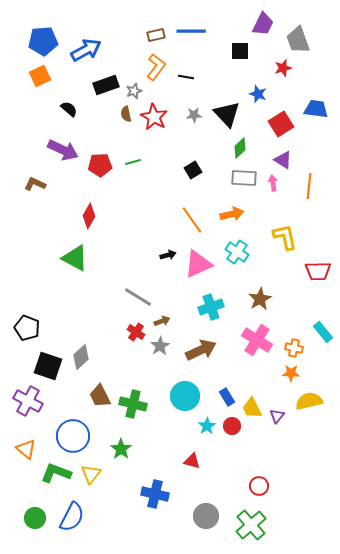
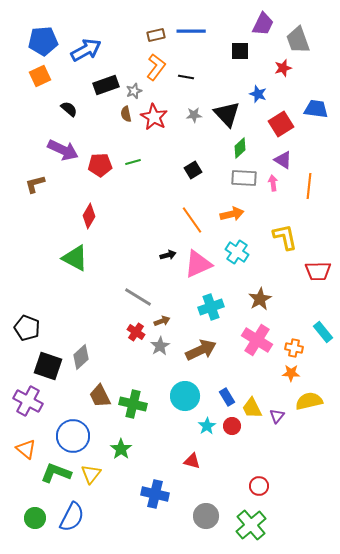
brown L-shape at (35, 184): rotated 40 degrees counterclockwise
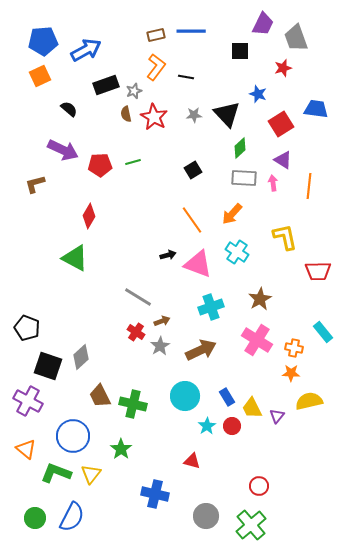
gray trapezoid at (298, 40): moved 2 px left, 2 px up
orange arrow at (232, 214): rotated 145 degrees clockwise
pink triangle at (198, 264): rotated 44 degrees clockwise
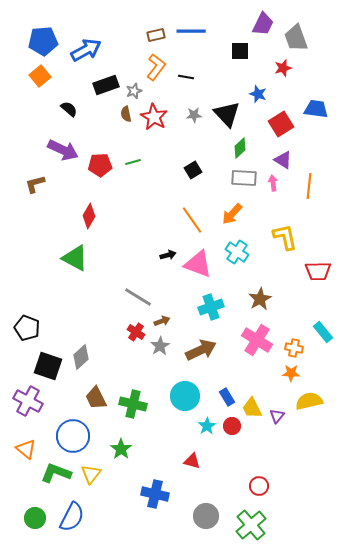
orange square at (40, 76): rotated 15 degrees counterclockwise
brown trapezoid at (100, 396): moved 4 px left, 2 px down
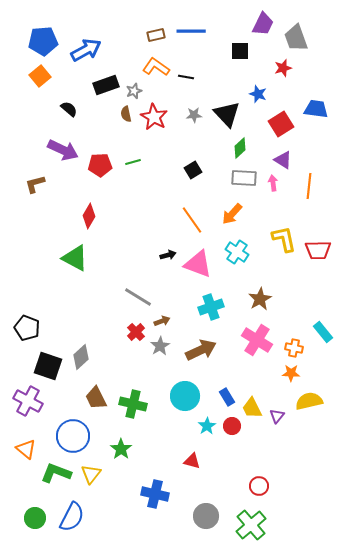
orange L-shape at (156, 67): rotated 92 degrees counterclockwise
yellow L-shape at (285, 237): moved 1 px left, 2 px down
red trapezoid at (318, 271): moved 21 px up
red cross at (136, 332): rotated 12 degrees clockwise
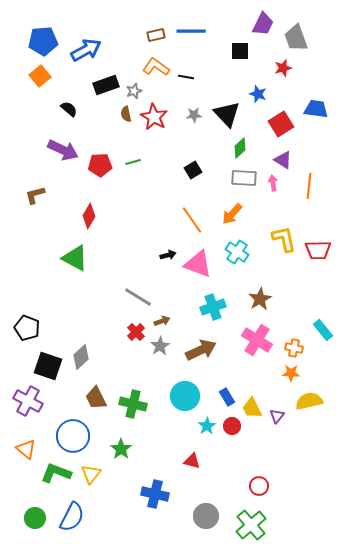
brown L-shape at (35, 184): moved 11 px down
cyan cross at (211, 307): moved 2 px right
cyan rectangle at (323, 332): moved 2 px up
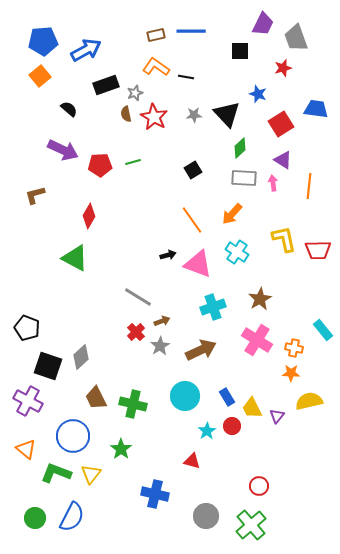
gray star at (134, 91): moved 1 px right, 2 px down
cyan star at (207, 426): moved 5 px down
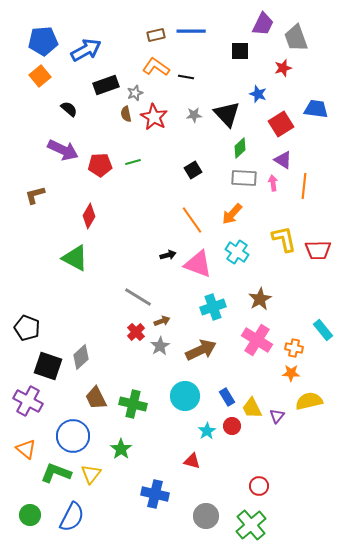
orange line at (309, 186): moved 5 px left
green circle at (35, 518): moved 5 px left, 3 px up
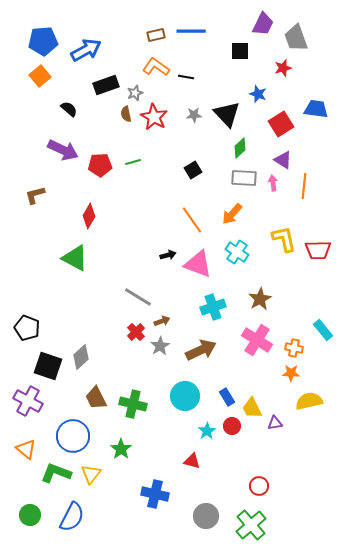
purple triangle at (277, 416): moved 2 px left, 7 px down; rotated 42 degrees clockwise
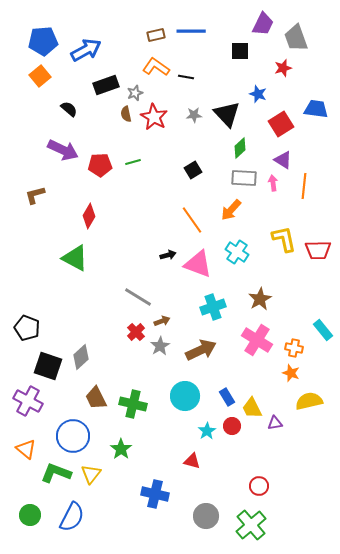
orange arrow at (232, 214): moved 1 px left, 4 px up
orange star at (291, 373): rotated 18 degrees clockwise
